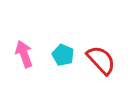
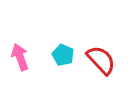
pink arrow: moved 4 px left, 3 px down
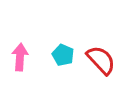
pink arrow: rotated 24 degrees clockwise
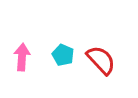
pink arrow: moved 2 px right
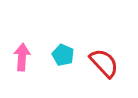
red semicircle: moved 3 px right, 3 px down
